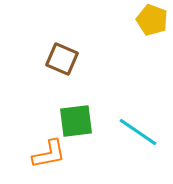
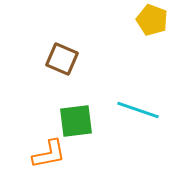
cyan line: moved 22 px up; rotated 15 degrees counterclockwise
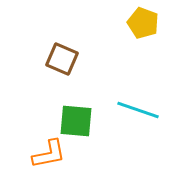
yellow pentagon: moved 9 px left, 3 px down
green square: rotated 12 degrees clockwise
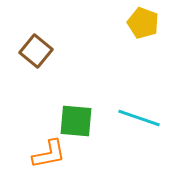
brown square: moved 26 px left, 8 px up; rotated 16 degrees clockwise
cyan line: moved 1 px right, 8 px down
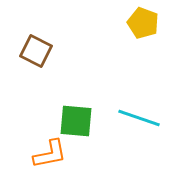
brown square: rotated 12 degrees counterclockwise
orange L-shape: moved 1 px right
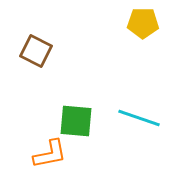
yellow pentagon: rotated 20 degrees counterclockwise
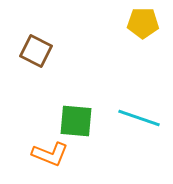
orange L-shape: rotated 33 degrees clockwise
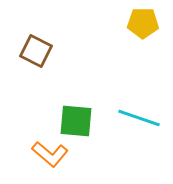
orange L-shape: rotated 18 degrees clockwise
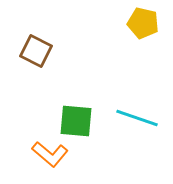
yellow pentagon: rotated 12 degrees clockwise
cyan line: moved 2 px left
